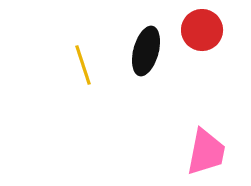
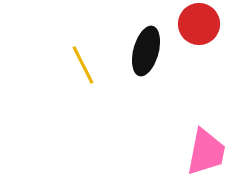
red circle: moved 3 px left, 6 px up
yellow line: rotated 9 degrees counterclockwise
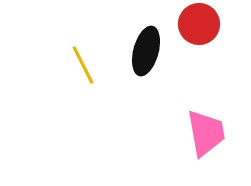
pink trapezoid: moved 19 px up; rotated 21 degrees counterclockwise
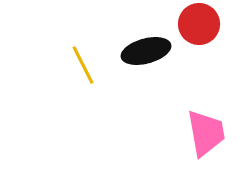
black ellipse: rotated 60 degrees clockwise
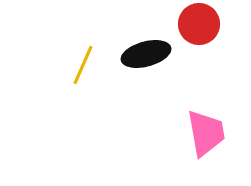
black ellipse: moved 3 px down
yellow line: rotated 51 degrees clockwise
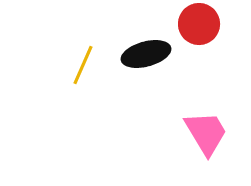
pink trapezoid: rotated 21 degrees counterclockwise
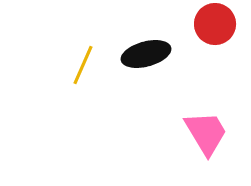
red circle: moved 16 px right
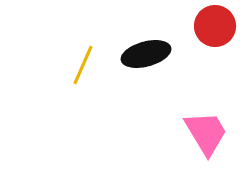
red circle: moved 2 px down
